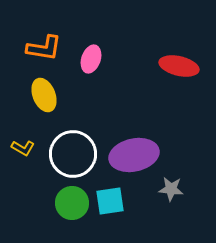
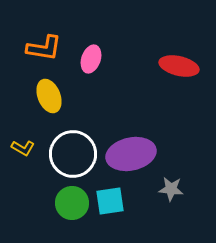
yellow ellipse: moved 5 px right, 1 px down
purple ellipse: moved 3 px left, 1 px up
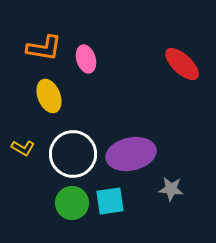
pink ellipse: moved 5 px left; rotated 36 degrees counterclockwise
red ellipse: moved 3 px right, 2 px up; rotated 30 degrees clockwise
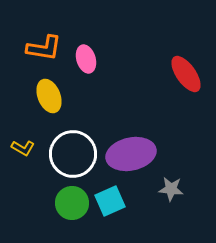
red ellipse: moved 4 px right, 10 px down; rotated 12 degrees clockwise
cyan square: rotated 16 degrees counterclockwise
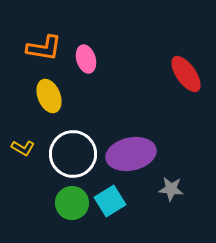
cyan square: rotated 8 degrees counterclockwise
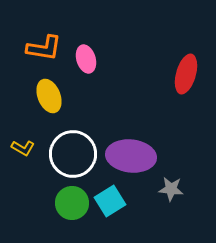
red ellipse: rotated 51 degrees clockwise
purple ellipse: moved 2 px down; rotated 18 degrees clockwise
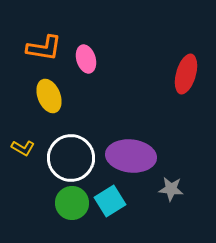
white circle: moved 2 px left, 4 px down
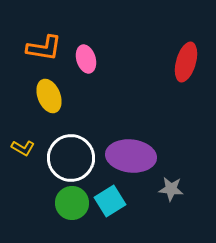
red ellipse: moved 12 px up
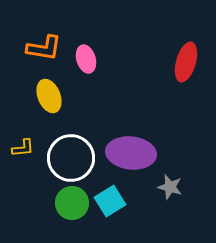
yellow L-shape: rotated 35 degrees counterclockwise
purple ellipse: moved 3 px up
gray star: moved 1 px left, 2 px up; rotated 10 degrees clockwise
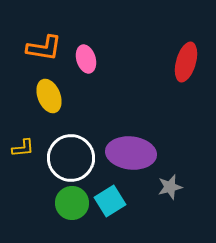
gray star: rotated 30 degrees counterclockwise
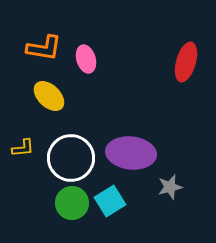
yellow ellipse: rotated 24 degrees counterclockwise
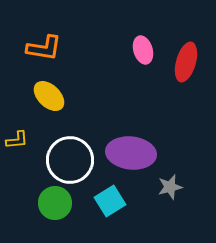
pink ellipse: moved 57 px right, 9 px up
yellow L-shape: moved 6 px left, 8 px up
white circle: moved 1 px left, 2 px down
green circle: moved 17 px left
